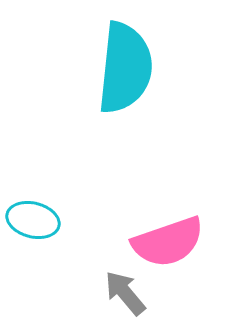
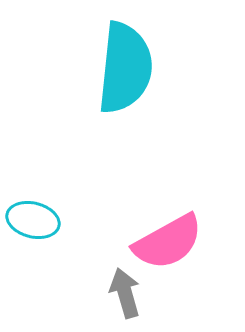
pink semicircle: rotated 10 degrees counterclockwise
gray arrow: rotated 24 degrees clockwise
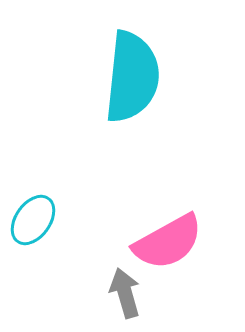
cyan semicircle: moved 7 px right, 9 px down
cyan ellipse: rotated 69 degrees counterclockwise
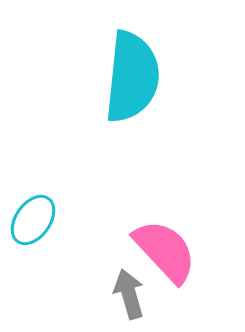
pink semicircle: moved 3 px left, 9 px down; rotated 104 degrees counterclockwise
gray arrow: moved 4 px right, 1 px down
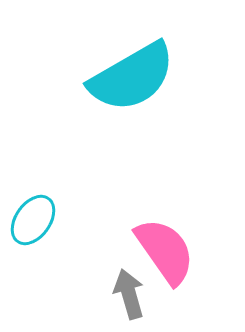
cyan semicircle: rotated 54 degrees clockwise
pink semicircle: rotated 8 degrees clockwise
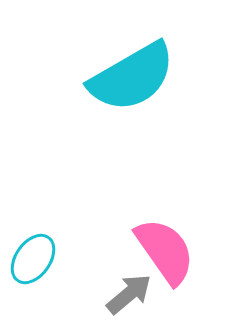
cyan ellipse: moved 39 px down
gray arrow: rotated 66 degrees clockwise
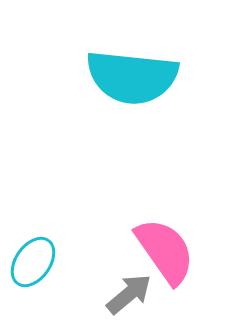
cyan semicircle: rotated 36 degrees clockwise
cyan ellipse: moved 3 px down
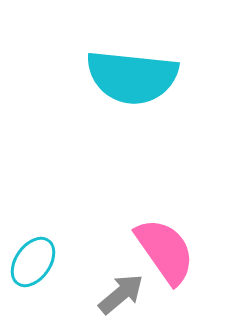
gray arrow: moved 8 px left
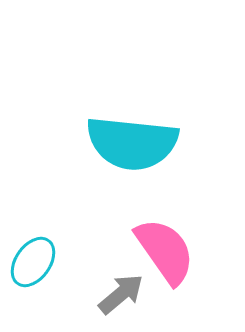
cyan semicircle: moved 66 px down
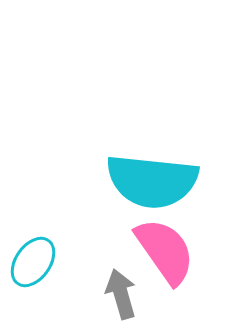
cyan semicircle: moved 20 px right, 38 px down
gray arrow: rotated 66 degrees counterclockwise
